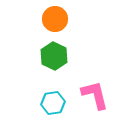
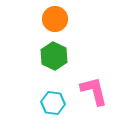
pink L-shape: moved 1 px left, 4 px up
cyan hexagon: rotated 15 degrees clockwise
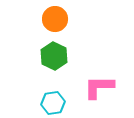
pink L-shape: moved 5 px right, 4 px up; rotated 76 degrees counterclockwise
cyan hexagon: rotated 15 degrees counterclockwise
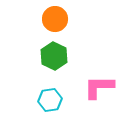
cyan hexagon: moved 3 px left, 3 px up
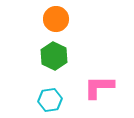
orange circle: moved 1 px right
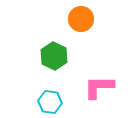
orange circle: moved 25 px right
cyan hexagon: moved 2 px down; rotated 15 degrees clockwise
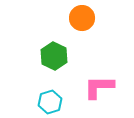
orange circle: moved 1 px right, 1 px up
cyan hexagon: rotated 25 degrees counterclockwise
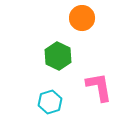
green hexagon: moved 4 px right
pink L-shape: rotated 80 degrees clockwise
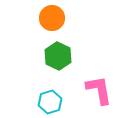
orange circle: moved 30 px left
pink L-shape: moved 3 px down
